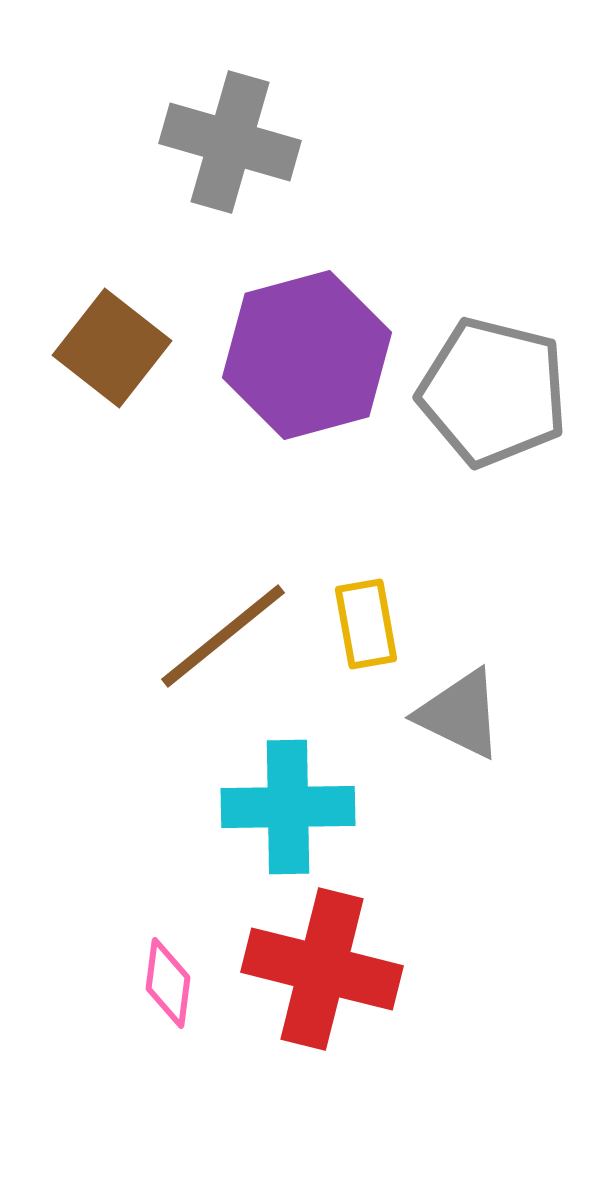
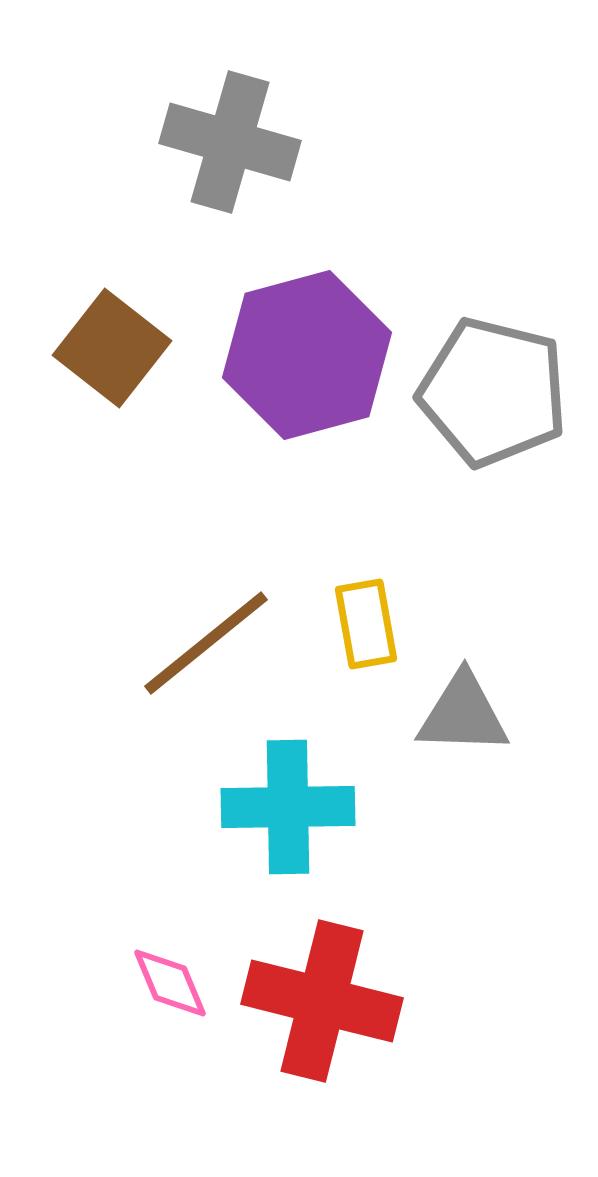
brown line: moved 17 px left, 7 px down
gray triangle: moved 3 px right; rotated 24 degrees counterclockwise
red cross: moved 32 px down
pink diamond: moved 2 px right; rotated 30 degrees counterclockwise
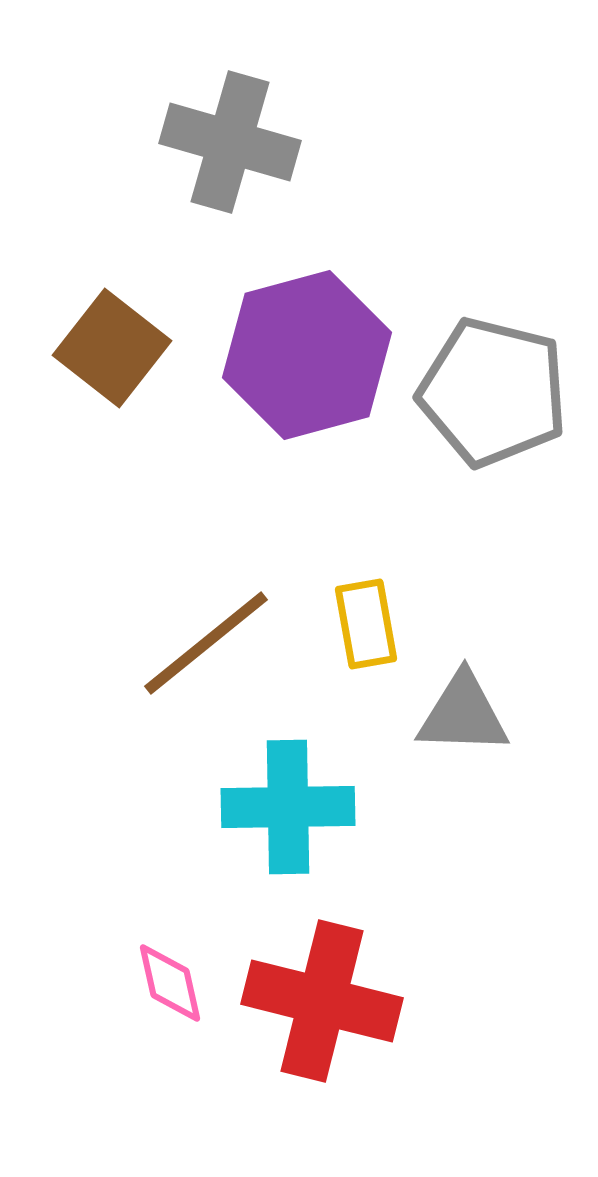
pink diamond: rotated 10 degrees clockwise
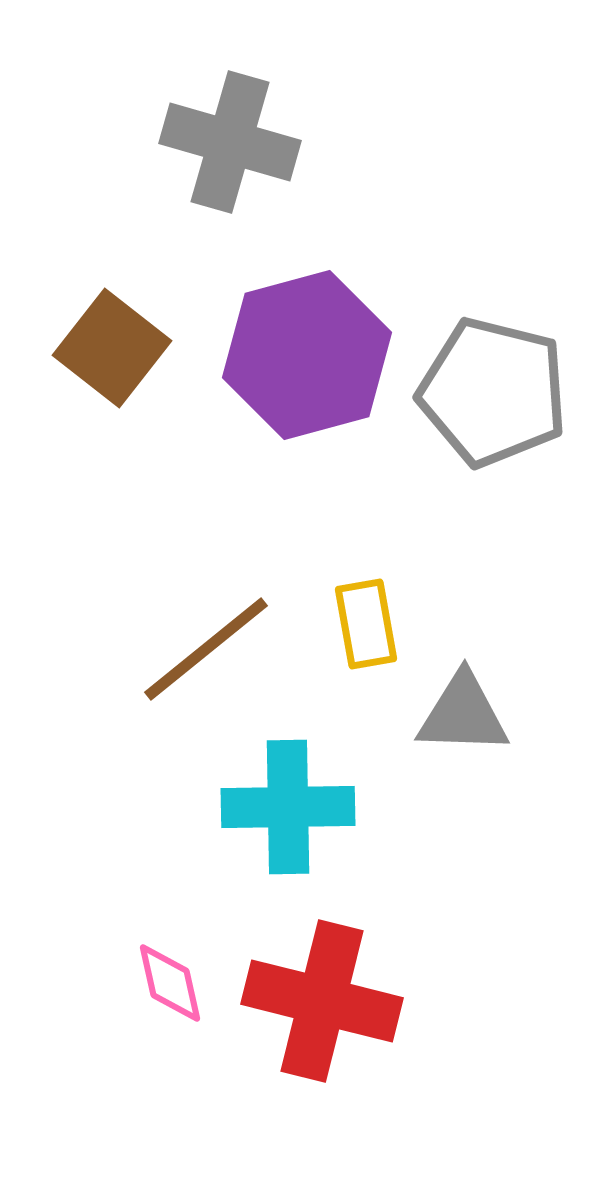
brown line: moved 6 px down
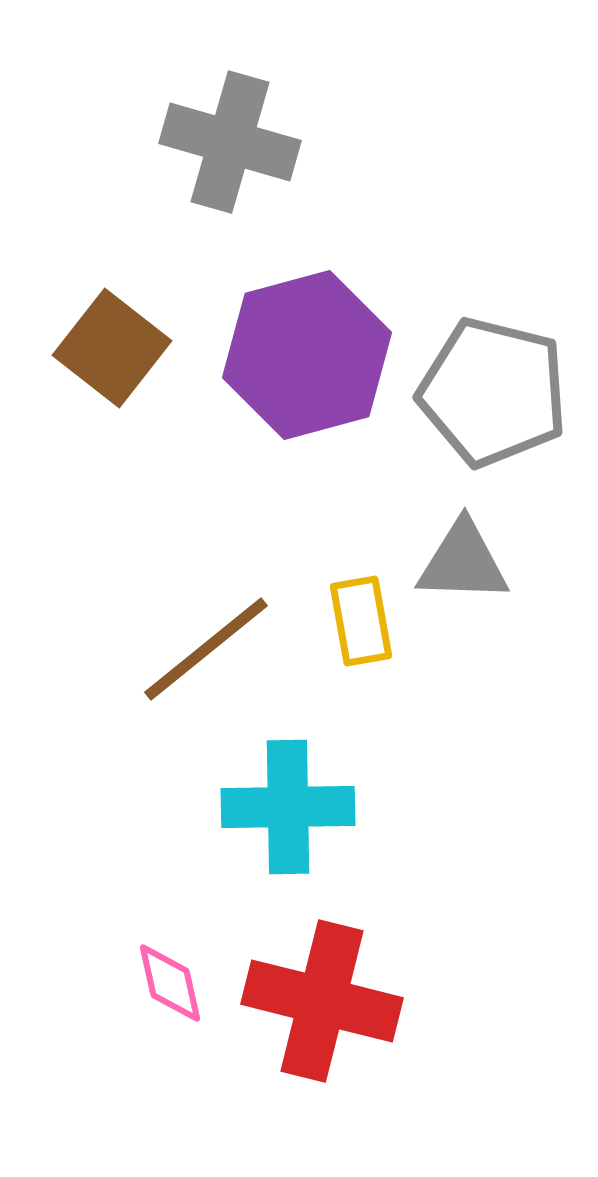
yellow rectangle: moved 5 px left, 3 px up
gray triangle: moved 152 px up
